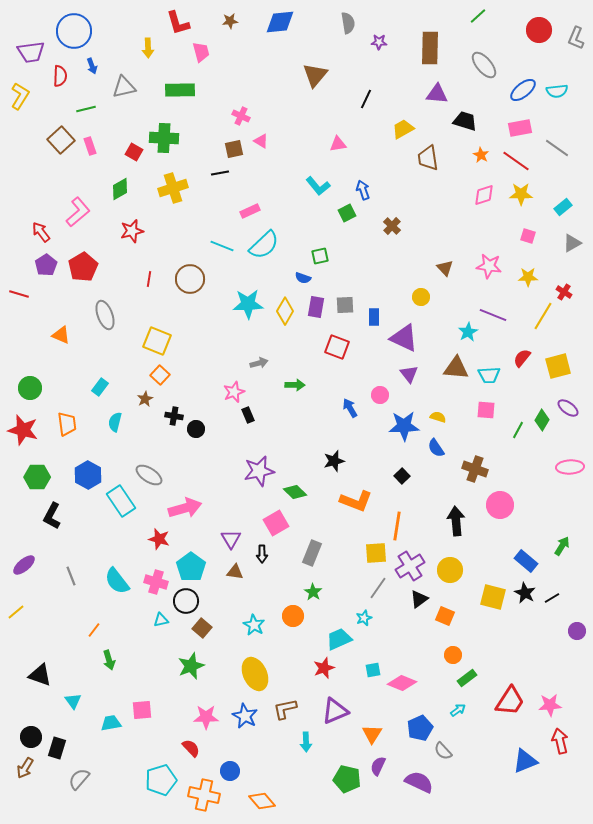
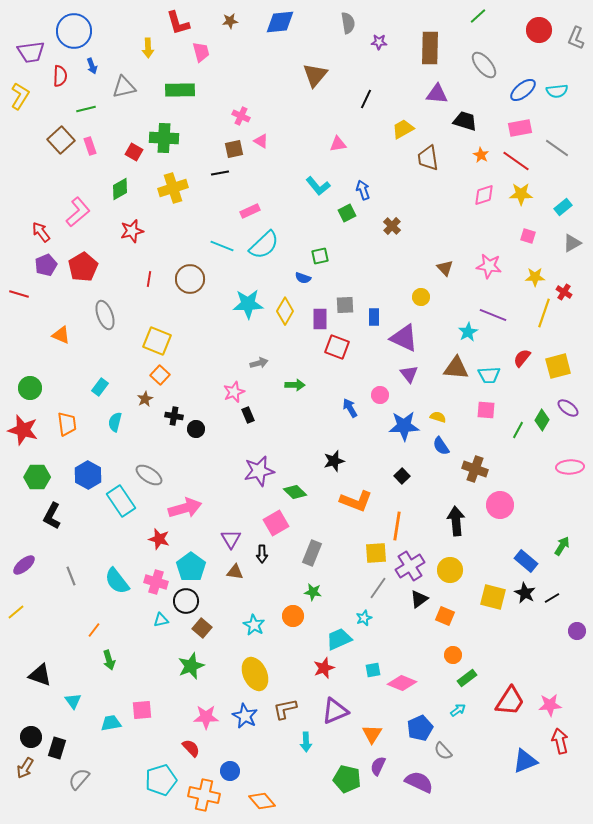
purple pentagon at (46, 265): rotated 10 degrees clockwise
yellow star at (528, 277): moved 7 px right
purple rectangle at (316, 307): moved 4 px right, 12 px down; rotated 10 degrees counterclockwise
yellow line at (543, 316): moved 1 px right, 3 px up; rotated 12 degrees counterclockwise
blue semicircle at (436, 448): moved 5 px right, 2 px up
green star at (313, 592): rotated 24 degrees counterclockwise
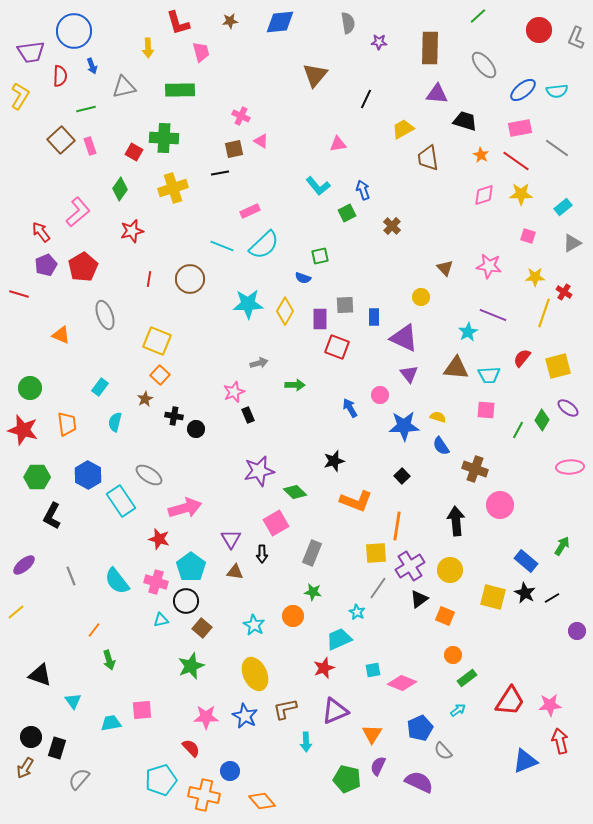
green diamond at (120, 189): rotated 25 degrees counterclockwise
cyan star at (364, 618): moved 7 px left, 6 px up; rotated 21 degrees counterclockwise
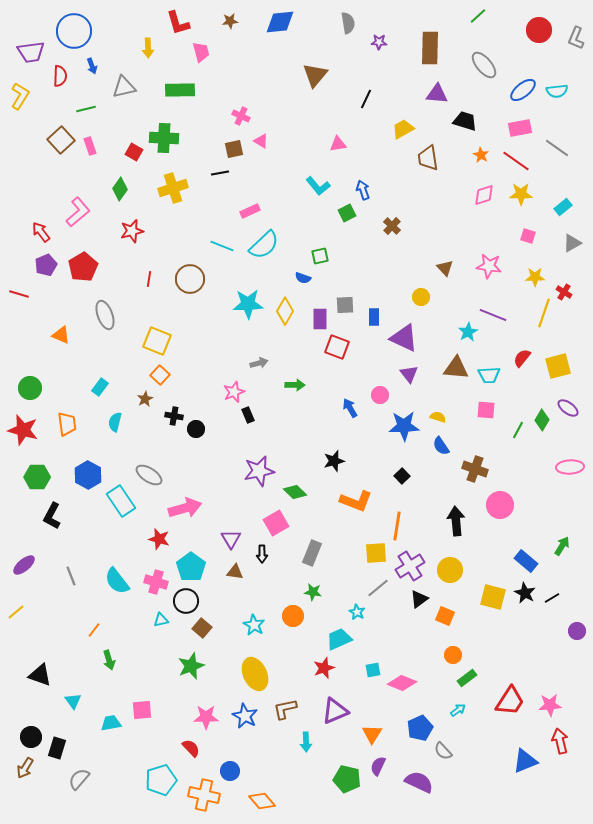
gray line at (378, 588): rotated 15 degrees clockwise
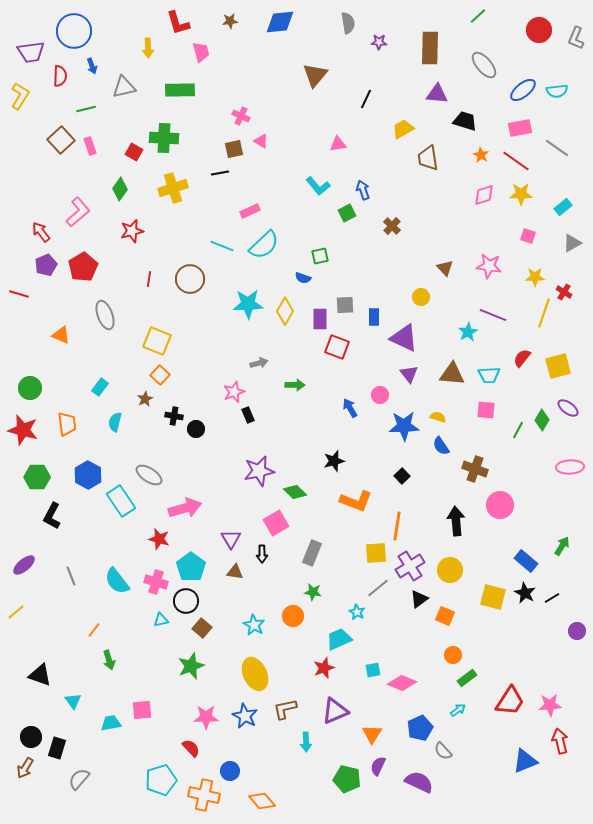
brown triangle at (456, 368): moved 4 px left, 6 px down
